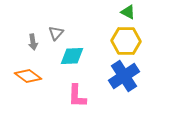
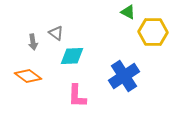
gray triangle: rotated 35 degrees counterclockwise
yellow hexagon: moved 27 px right, 9 px up
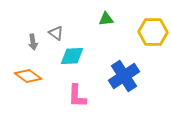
green triangle: moved 22 px left, 7 px down; rotated 35 degrees counterclockwise
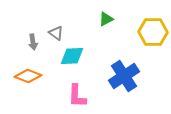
green triangle: rotated 21 degrees counterclockwise
orange diamond: rotated 16 degrees counterclockwise
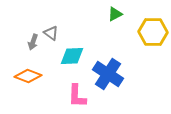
green triangle: moved 9 px right, 5 px up
gray triangle: moved 5 px left
gray arrow: rotated 28 degrees clockwise
blue cross: moved 16 px left, 2 px up; rotated 24 degrees counterclockwise
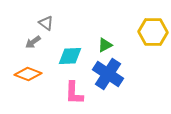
green triangle: moved 10 px left, 31 px down
gray triangle: moved 5 px left, 10 px up
gray arrow: rotated 35 degrees clockwise
cyan diamond: moved 2 px left
orange diamond: moved 2 px up
pink L-shape: moved 3 px left, 3 px up
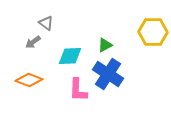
orange diamond: moved 1 px right, 6 px down
pink L-shape: moved 4 px right, 3 px up
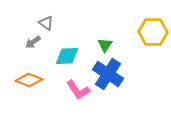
green triangle: rotated 28 degrees counterclockwise
cyan diamond: moved 3 px left
pink L-shape: rotated 35 degrees counterclockwise
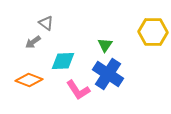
cyan diamond: moved 4 px left, 5 px down
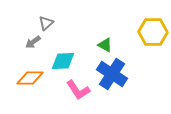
gray triangle: rotated 42 degrees clockwise
green triangle: rotated 35 degrees counterclockwise
blue cross: moved 4 px right
orange diamond: moved 1 px right, 2 px up; rotated 20 degrees counterclockwise
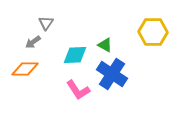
gray triangle: rotated 14 degrees counterclockwise
cyan diamond: moved 12 px right, 6 px up
orange diamond: moved 5 px left, 9 px up
